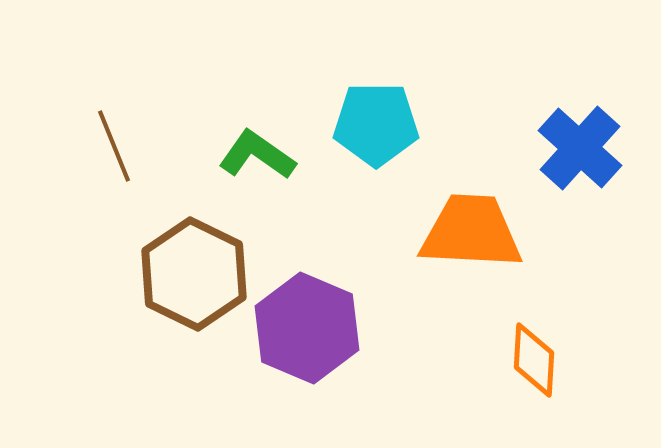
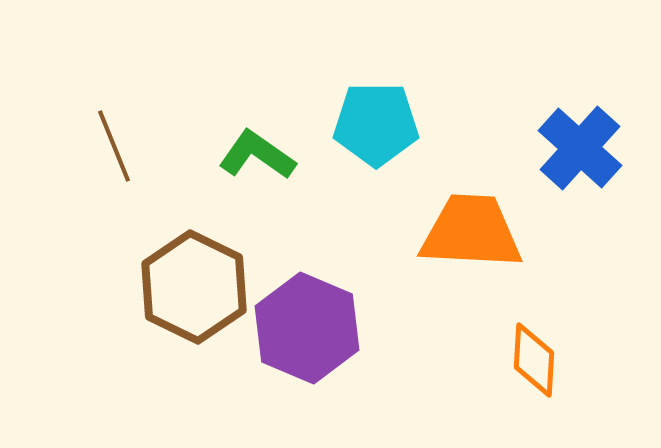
brown hexagon: moved 13 px down
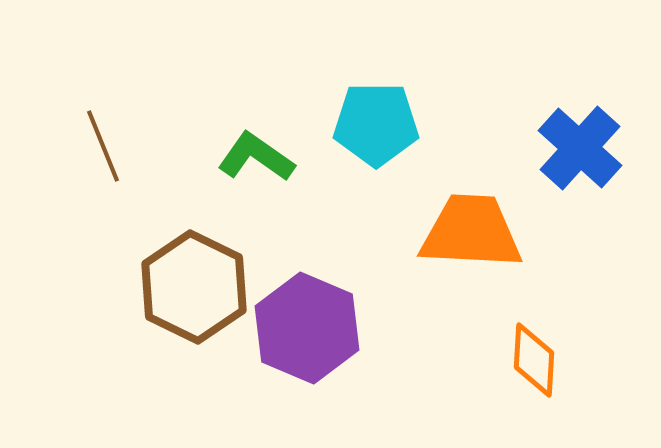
brown line: moved 11 px left
green L-shape: moved 1 px left, 2 px down
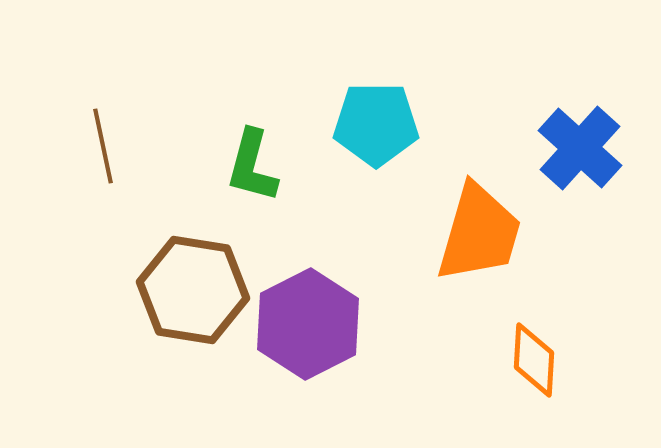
brown line: rotated 10 degrees clockwise
green L-shape: moved 4 px left, 9 px down; rotated 110 degrees counterclockwise
orange trapezoid: moved 8 px right, 1 px down; rotated 103 degrees clockwise
brown hexagon: moved 1 px left, 3 px down; rotated 17 degrees counterclockwise
purple hexagon: moved 1 px right, 4 px up; rotated 10 degrees clockwise
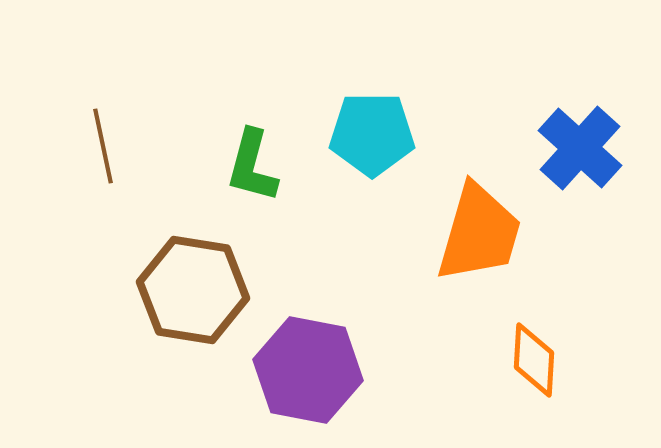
cyan pentagon: moved 4 px left, 10 px down
purple hexagon: moved 46 px down; rotated 22 degrees counterclockwise
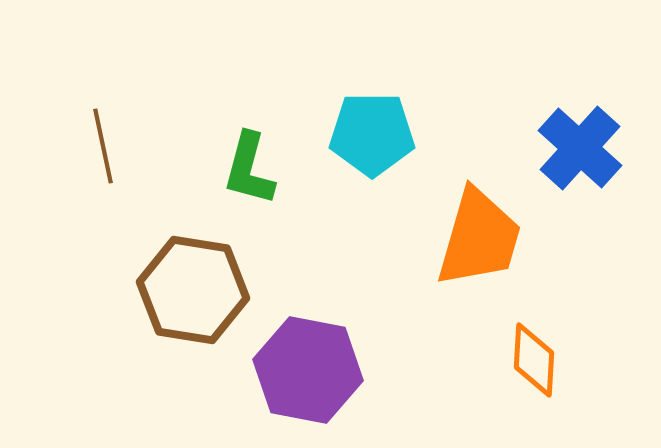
green L-shape: moved 3 px left, 3 px down
orange trapezoid: moved 5 px down
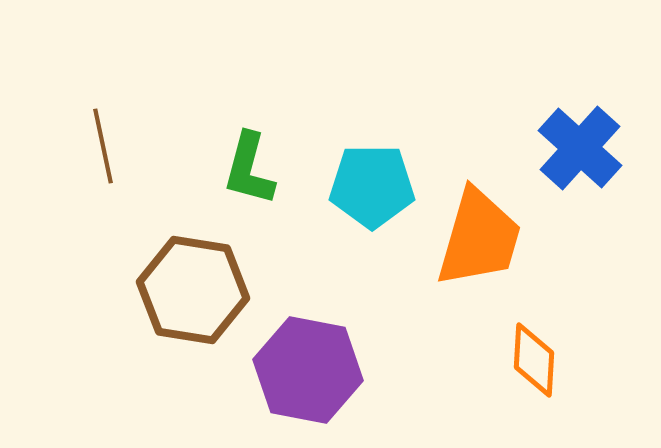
cyan pentagon: moved 52 px down
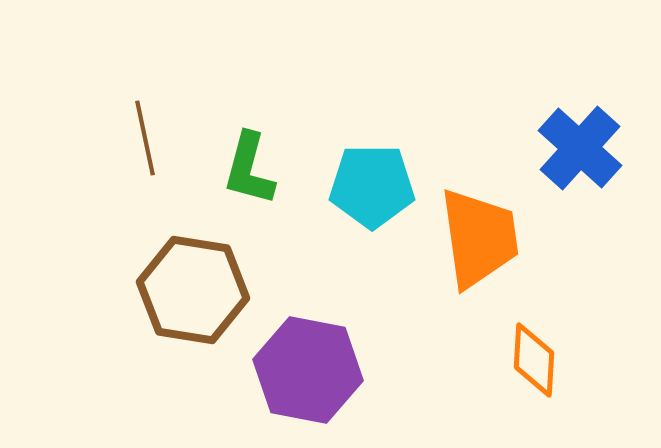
brown line: moved 42 px right, 8 px up
orange trapezoid: rotated 24 degrees counterclockwise
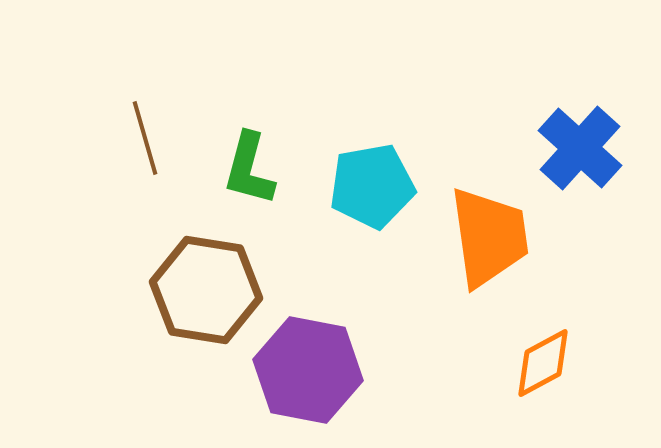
brown line: rotated 4 degrees counterclockwise
cyan pentagon: rotated 10 degrees counterclockwise
orange trapezoid: moved 10 px right, 1 px up
brown hexagon: moved 13 px right
orange diamond: moved 9 px right, 3 px down; rotated 58 degrees clockwise
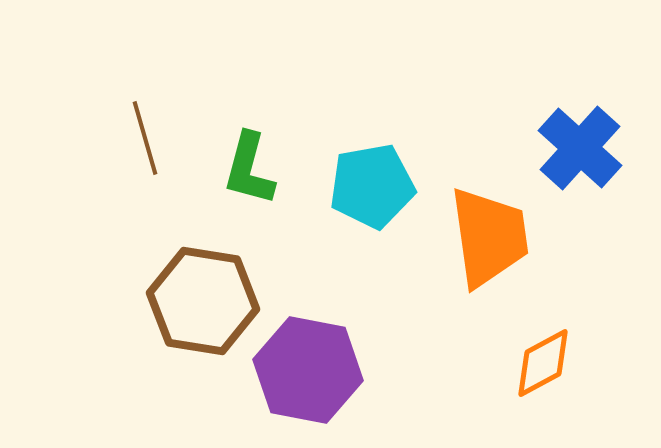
brown hexagon: moved 3 px left, 11 px down
